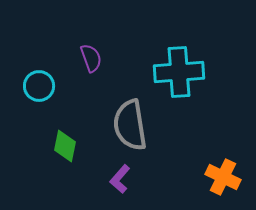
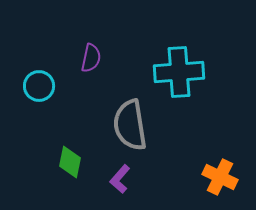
purple semicircle: rotated 32 degrees clockwise
green diamond: moved 5 px right, 16 px down
orange cross: moved 3 px left
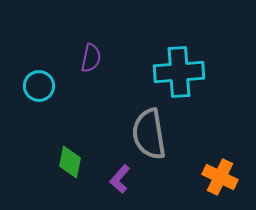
gray semicircle: moved 19 px right, 9 px down
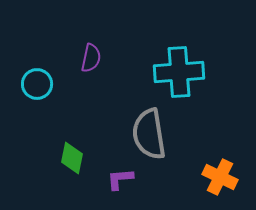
cyan circle: moved 2 px left, 2 px up
green diamond: moved 2 px right, 4 px up
purple L-shape: rotated 44 degrees clockwise
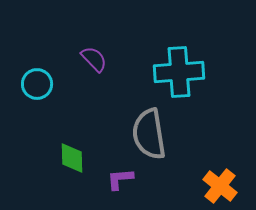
purple semicircle: moved 3 px right, 1 px down; rotated 56 degrees counterclockwise
green diamond: rotated 12 degrees counterclockwise
orange cross: moved 9 px down; rotated 12 degrees clockwise
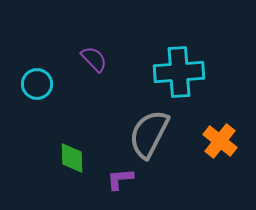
gray semicircle: rotated 36 degrees clockwise
orange cross: moved 45 px up
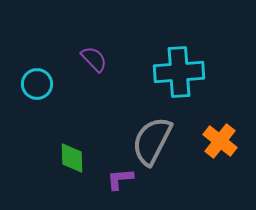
gray semicircle: moved 3 px right, 7 px down
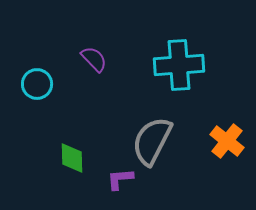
cyan cross: moved 7 px up
orange cross: moved 7 px right
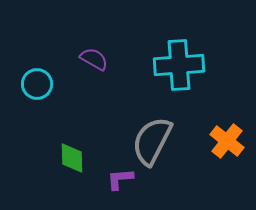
purple semicircle: rotated 16 degrees counterclockwise
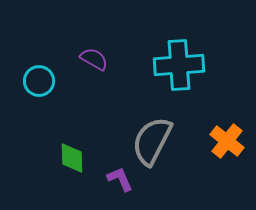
cyan circle: moved 2 px right, 3 px up
purple L-shape: rotated 72 degrees clockwise
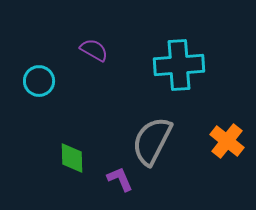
purple semicircle: moved 9 px up
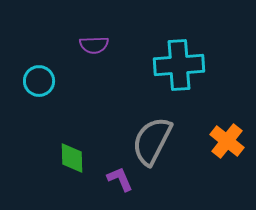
purple semicircle: moved 5 px up; rotated 148 degrees clockwise
